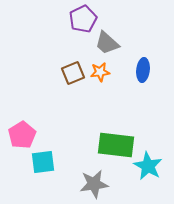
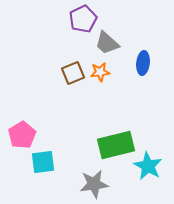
blue ellipse: moved 7 px up
green rectangle: rotated 21 degrees counterclockwise
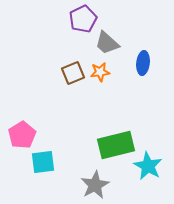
gray star: moved 1 px right, 1 px down; rotated 20 degrees counterclockwise
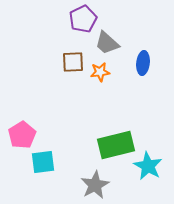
brown square: moved 11 px up; rotated 20 degrees clockwise
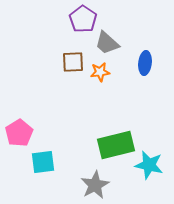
purple pentagon: rotated 12 degrees counterclockwise
blue ellipse: moved 2 px right
pink pentagon: moved 3 px left, 2 px up
cyan star: moved 1 px right, 1 px up; rotated 16 degrees counterclockwise
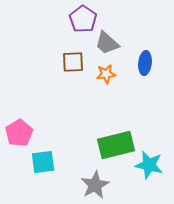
orange star: moved 6 px right, 2 px down
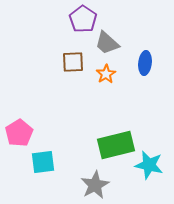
orange star: rotated 24 degrees counterclockwise
